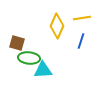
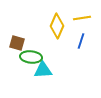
green ellipse: moved 2 px right, 1 px up
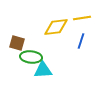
yellow diamond: moved 1 px left, 1 px down; rotated 60 degrees clockwise
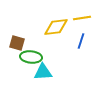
cyan triangle: moved 2 px down
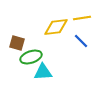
blue line: rotated 63 degrees counterclockwise
green ellipse: rotated 25 degrees counterclockwise
